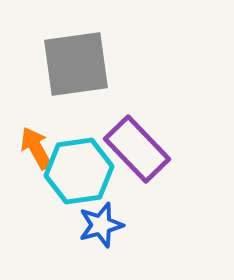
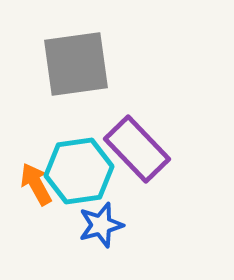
orange arrow: moved 36 px down
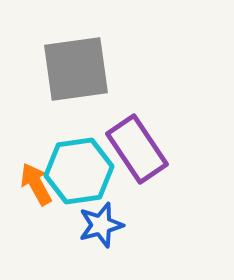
gray square: moved 5 px down
purple rectangle: rotated 10 degrees clockwise
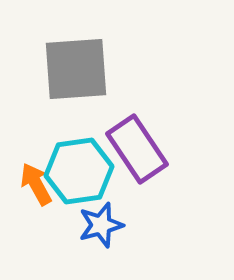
gray square: rotated 4 degrees clockwise
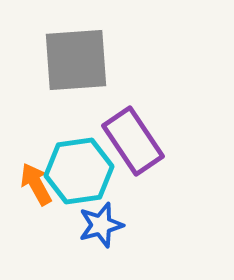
gray square: moved 9 px up
purple rectangle: moved 4 px left, 8 px up
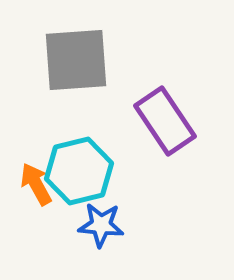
purple rectangle: moved 32 px right, 20 px up
cyan hexagon: rotated 6 degrees counterclockwise
blue star: rotated 21 degrees clockwise
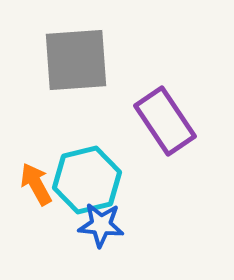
cyan hexagon: moved 8 px right, 9 px down
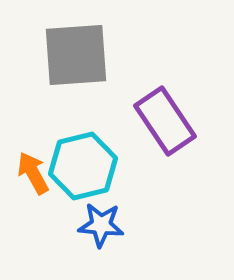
gray square: moved 5 px up
cyan hexagon: moved 4 px left, 14 px up
orange arrow: moved 3 px left, 11 px up
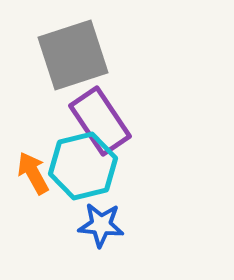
gray square: moved 3 px left; rotated 14 degrees counterclockwise
purple rectangle: moved 65 px left
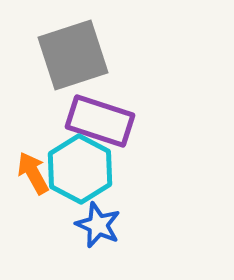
purple rectangle: rotated 38 degrees counterclockwise
cyan hexagon: moved 3 px left, 3 px down; rotated 18 degrees counterclockwise
blue star: moved 3 px left; rotated 18 degrees clockwise
